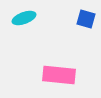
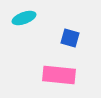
blue square: moved 16 px left, 19 px down
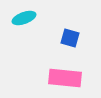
pink rectangle: moved 6 px right, 3 px down
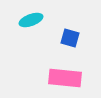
cyan ellipse: moved 7 px right, 2 px down
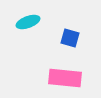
cyan ellipse: moved 3 px left, 2 px down
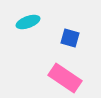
pink rectangle: rotated 28 degrees clockwise
